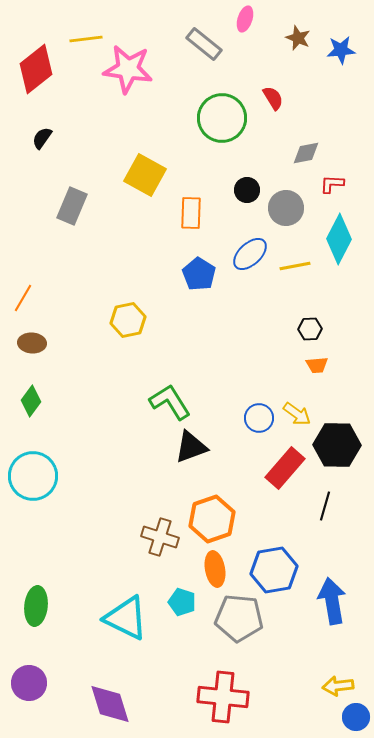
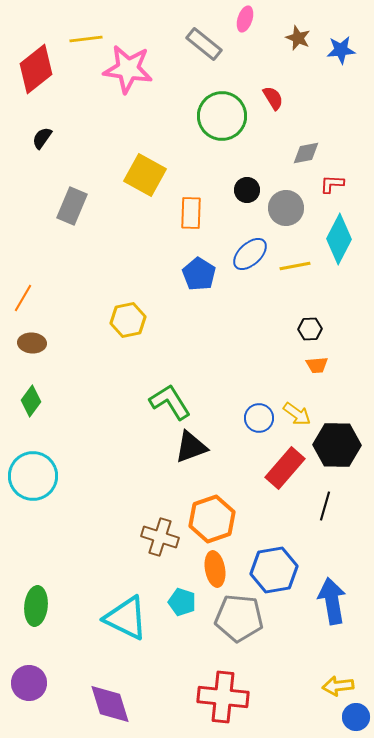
green circle at (222, 118): moved 2 px up
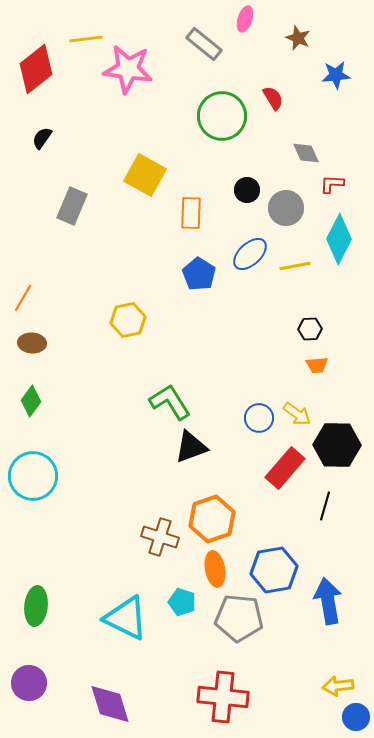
blue star at (341, 50): moved 5 px left, 25 px down
gray diamond at (306, 153): rotated 76 degrees clockwise
blue arrow at (332, 601): moved 4 px left
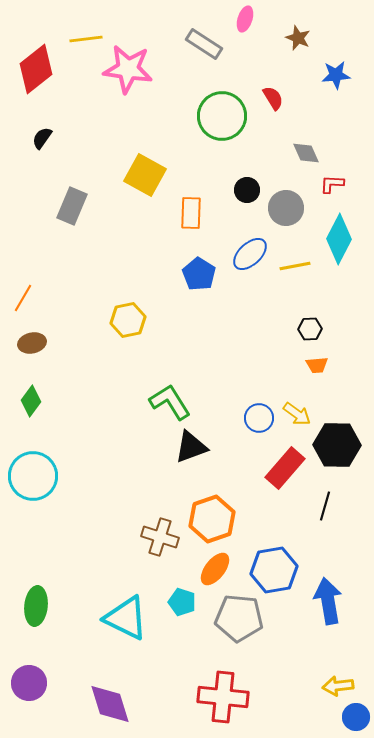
gray rectangle at (204, 44): rotated 6 degrees counterclockwise
brown ellipse at (32, 343): rotated 16 degrees counterclockwise
orange ellipse at (215, 569): rotated 48 degrees clockwise
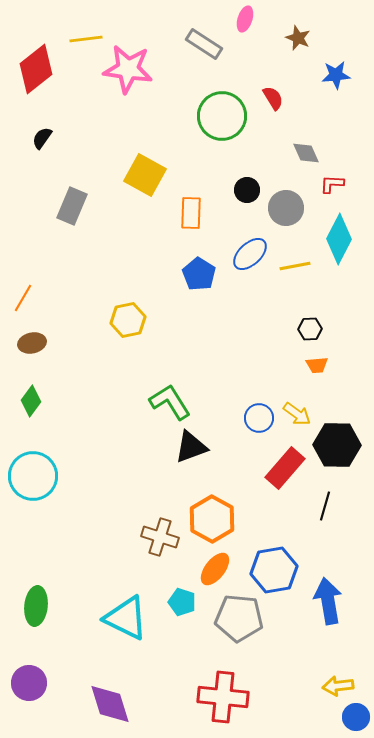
orange hexagon at (212, 519): rotated 12 degrees counterclockwise
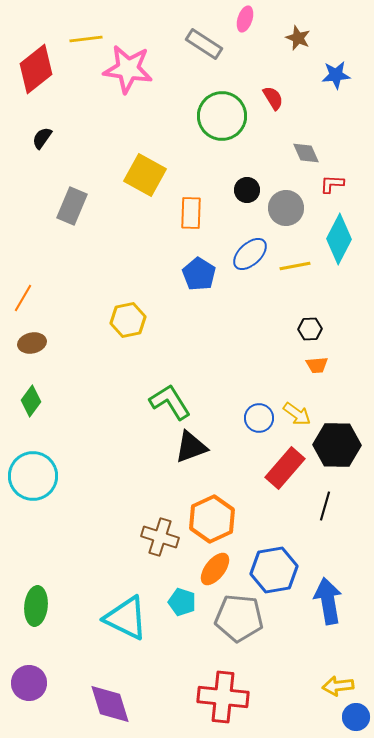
orange hexagon at (212, 519): rotated 6 degrees clockwise
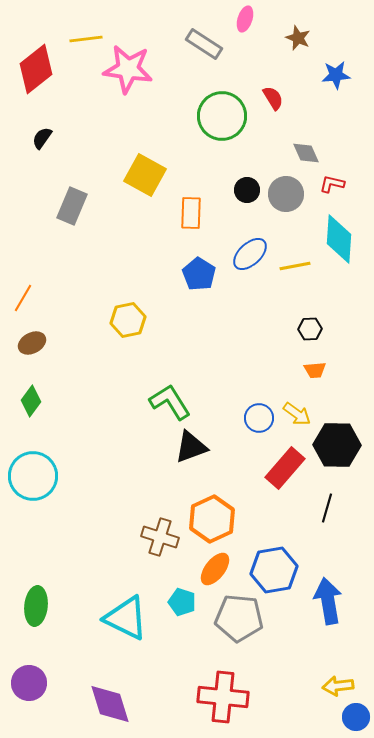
red L-shape at (332, 184): rotated 10 degrees clockwise
gray circle at (286, 208): moved 14 px up
cyan diamond at (339, 239): rotated 24 degrees counterclockwise
brown ellipse at (32, 343): rotated 16 degrees counterclockwise
orange trapezoid at (317, 365): moved 2 px left, 5 px down
black line at (325, 506): moved 2 px right, 2 px down
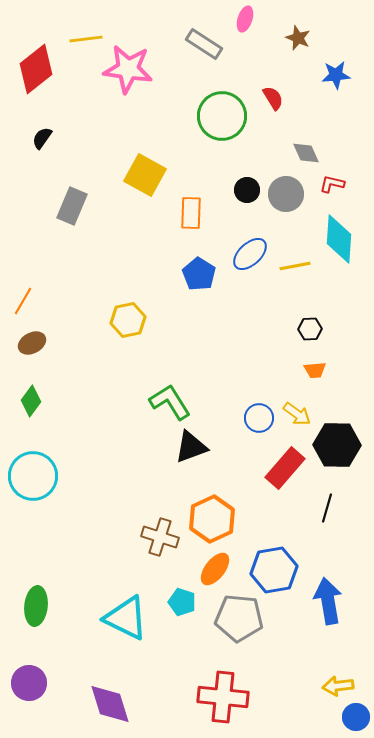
orange line at (23, 298): moved 3 px down
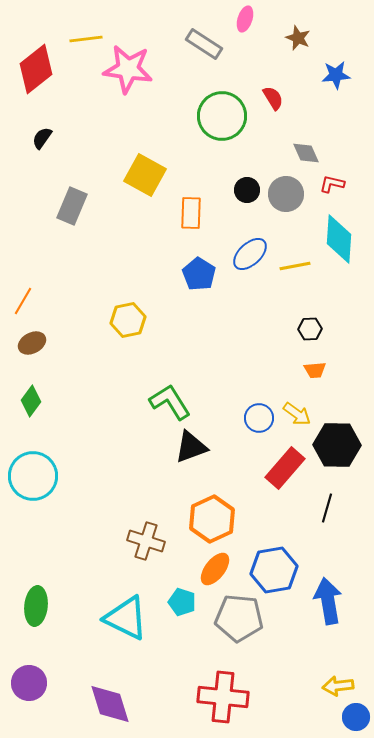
brown cross at (160, 537): moved 14 px left, 4 px down
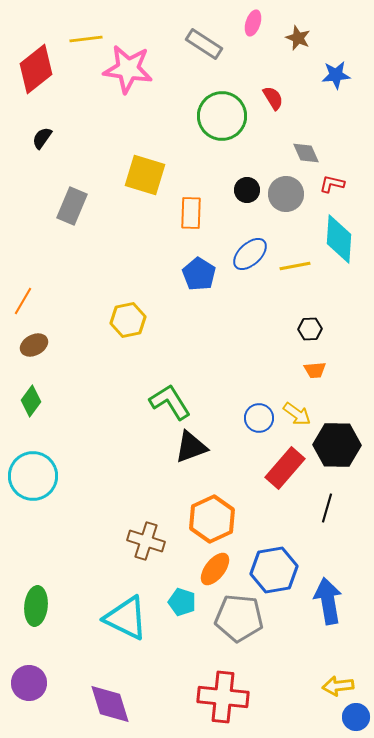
pink ellipse at (245, 19): moved 8 px right, 4 px down
yellow square at (145, 175): rotated 12 degrees counterclockwise
brown ellipse at (32, 343): moved 2 px right, 2 px down
